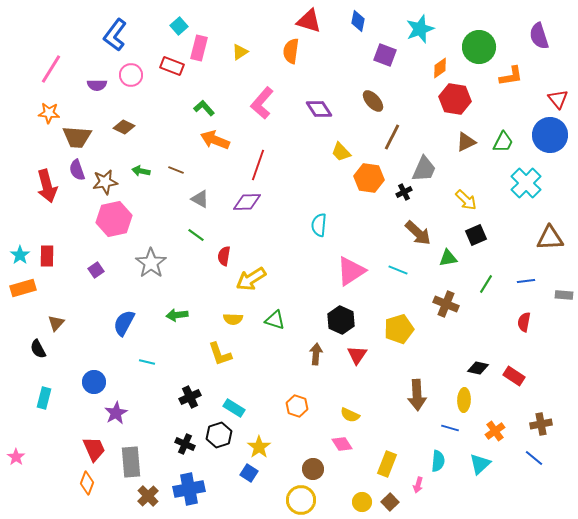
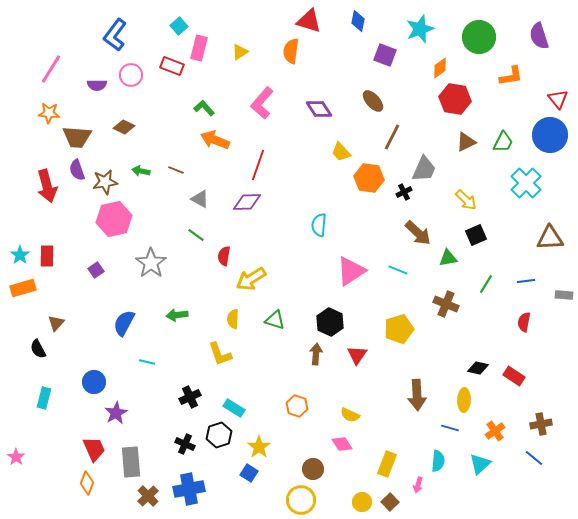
green circle at (479, 47): moved 10 px up
yellow semicircle at (233, 319): rotated 90 degrees clockwise
black hexagon at (341, 320): moved 11 px left, 2 px down
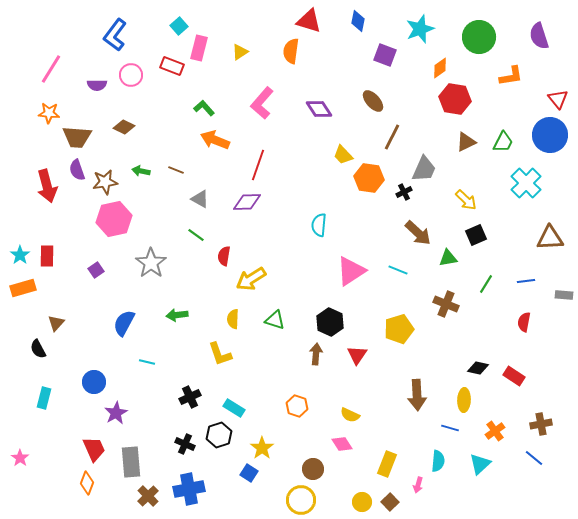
yellow trapezoid at (341, 152): moved 2 px right, 3 px down
yellow star at (259, 447): moved 3 px right, 1 px down
pink star at (16, 457): moved 4 px right, 1 px down
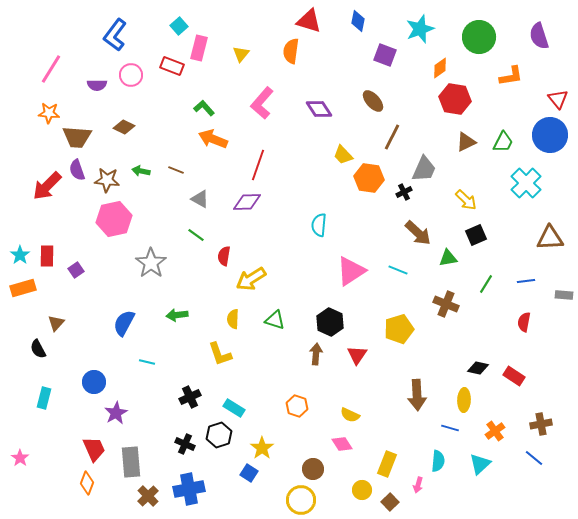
yellow triangle at (240, 52): moved 1 px right, 2 px down; rotated 18 degrees counterclockwise
orange arrow at (215, 140): moved 2 px left, 1 px up
brown star at (105, 182): moved 2 px right, 2 px up; rotated 15 degrees clockwise
red arrow at (47, 186): rotated 60 degrees clockwise
purple square at (96, 270): moved 20 px left
yellow circle at (362, 502): moved 12 px up
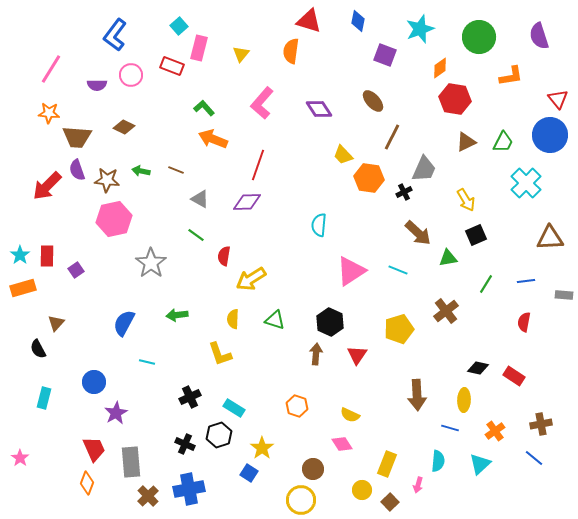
yellow arrow at (466, 200): rotated 15 degrees clockwise
brown cross at (446, 304): moved 7 px down; rotated 30 degrees clockwise
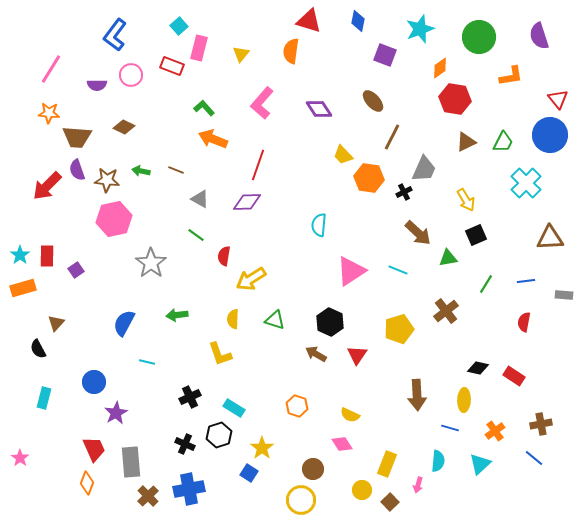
brown arrow at (316, 354): rotated 65 degrees counterclockwise
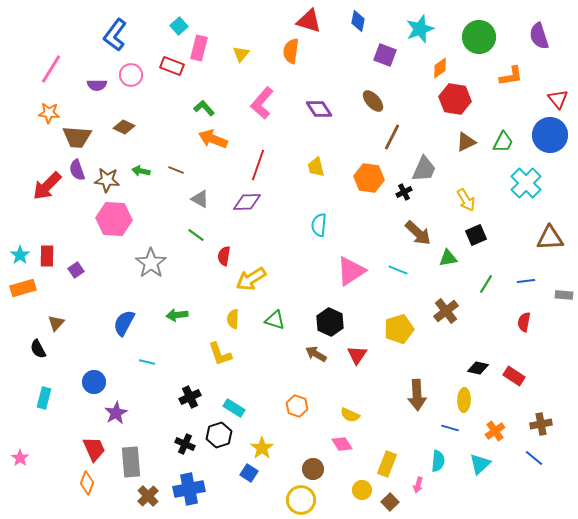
yellow trapezoid at (343, 155): moved 27 px left, 12 px down; rotated 30 degrees clockwise
pink hexagon at (114, 219): rotated 16 degrees clockwise
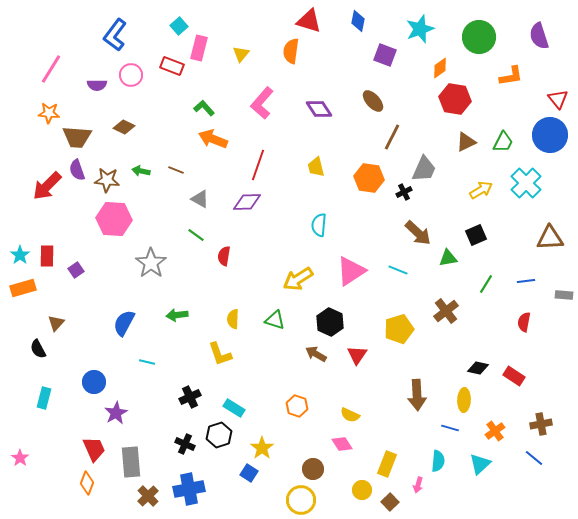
yellow arrow at (466, 200): moved 15 px right, 10 px up; rotated 90 degrees counterclockwise
yellow arrow at (251, 279): moved 47 px right
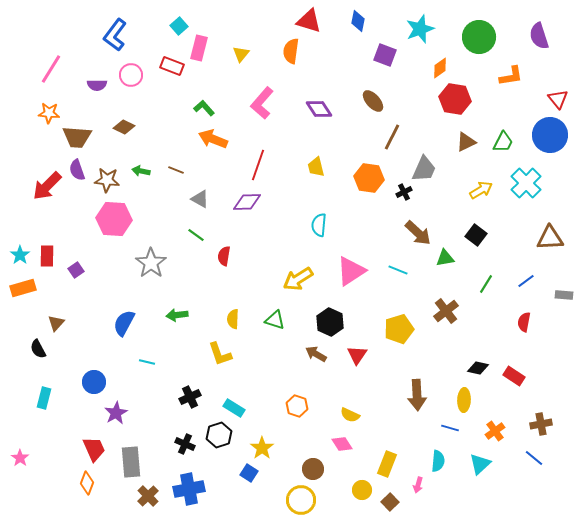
black square at (476, 235): rotated 30 degrees counterclockwise
green triangle at (448, 258): moved 3 px left
blue line at (526, 281): rotated 30 degrees counterclockwise
